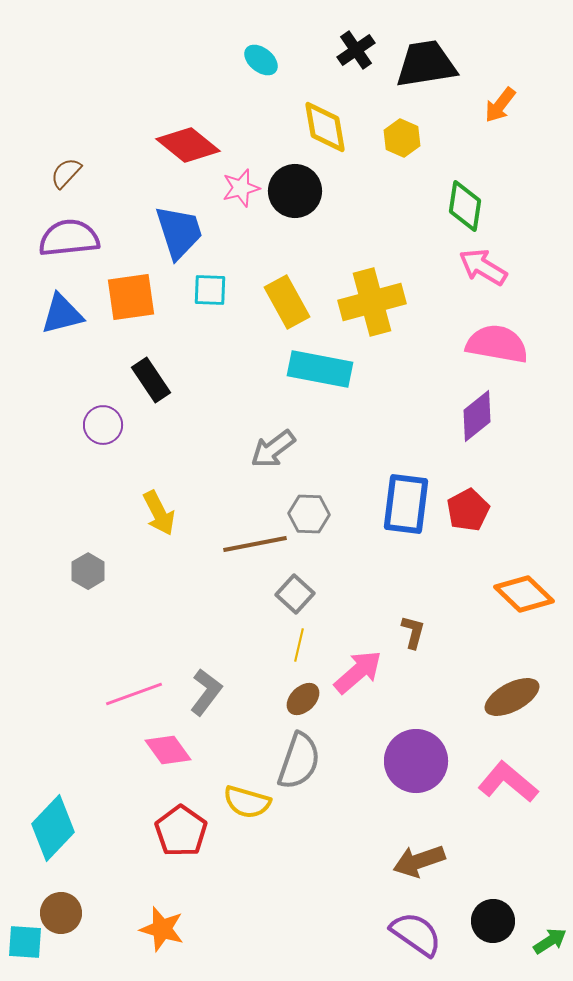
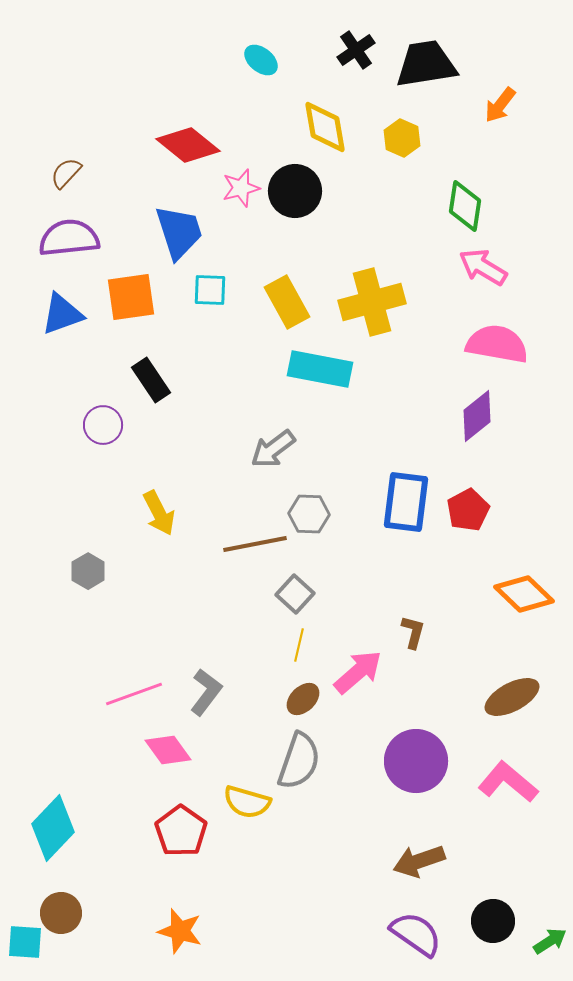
blue triangle at (62, 314): rotated 6 degrees counterclockwise
blue rectangle at (406, 504): moved 2 px up
orange star at (162, 929): moved 18 px right, 2 px down
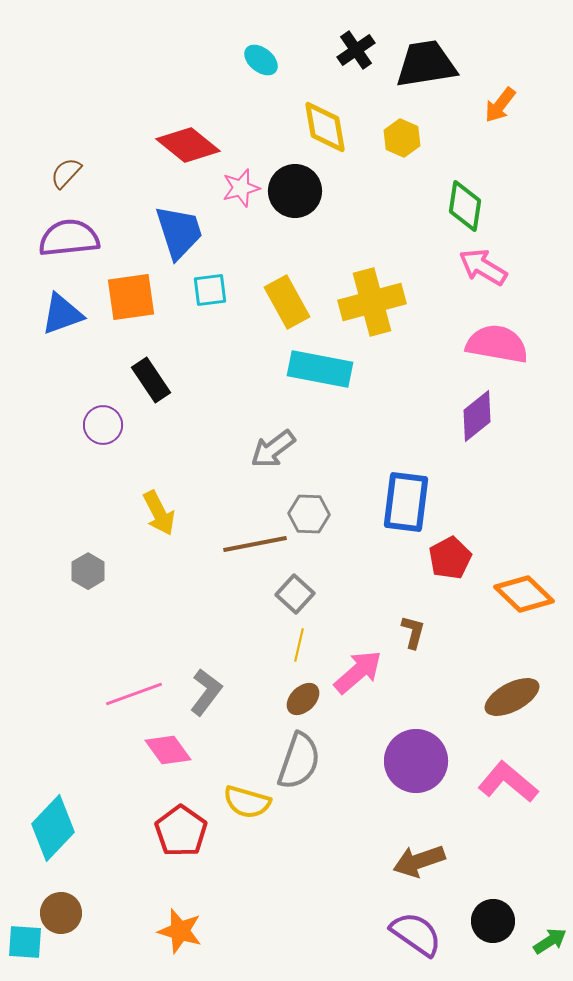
cyan square at (210, 290): rotated 9 degrees counterclockwise
red pentagon at (468, 510): moved 18 px left, 48 px down
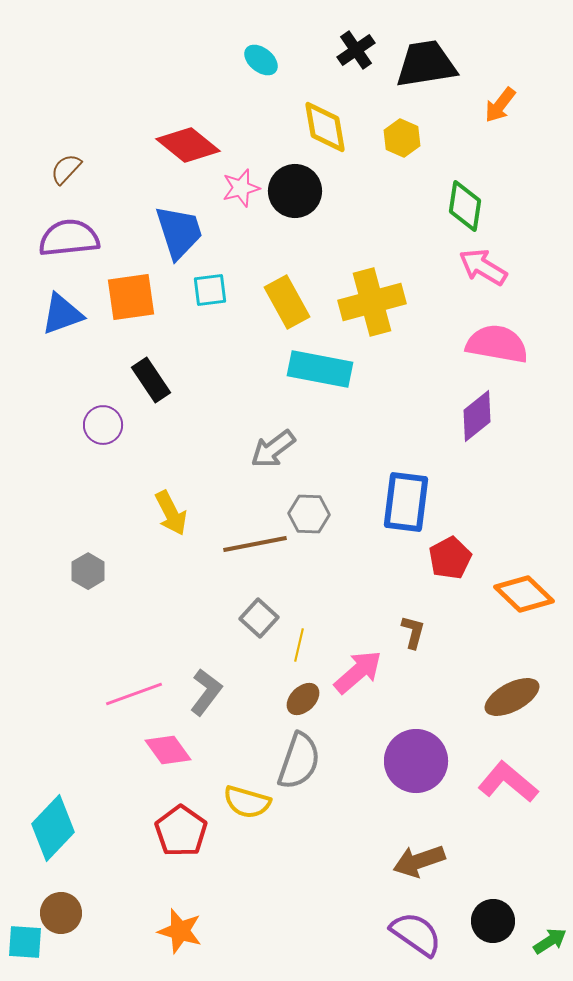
brown semicircle at (66, 173): moved 4 px up
yellow arrow at (159, 513): moved 12 px right
gray square at (295, 594): moved 36 px left, 24 px down
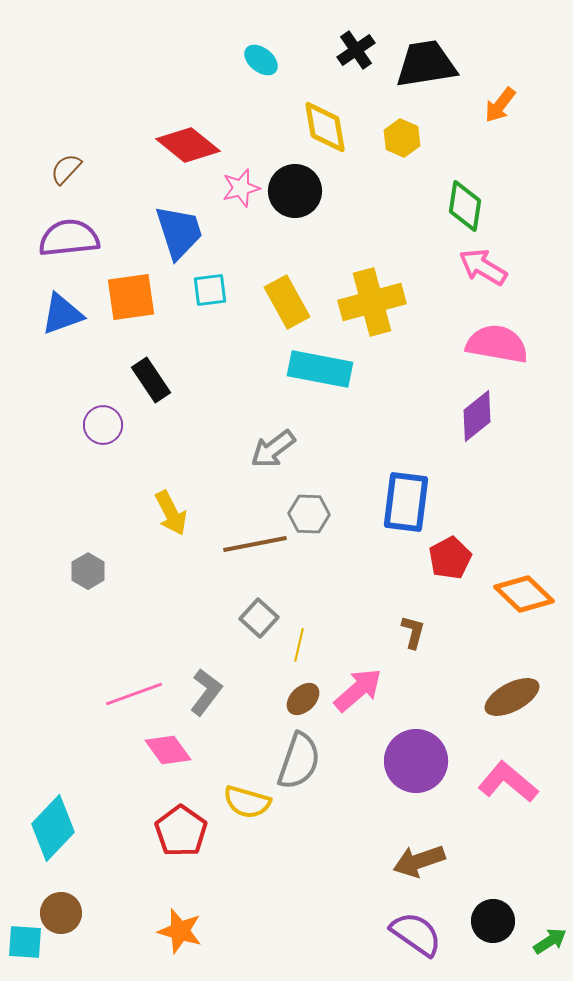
pink arrow at (358, 672): moved 18 px down
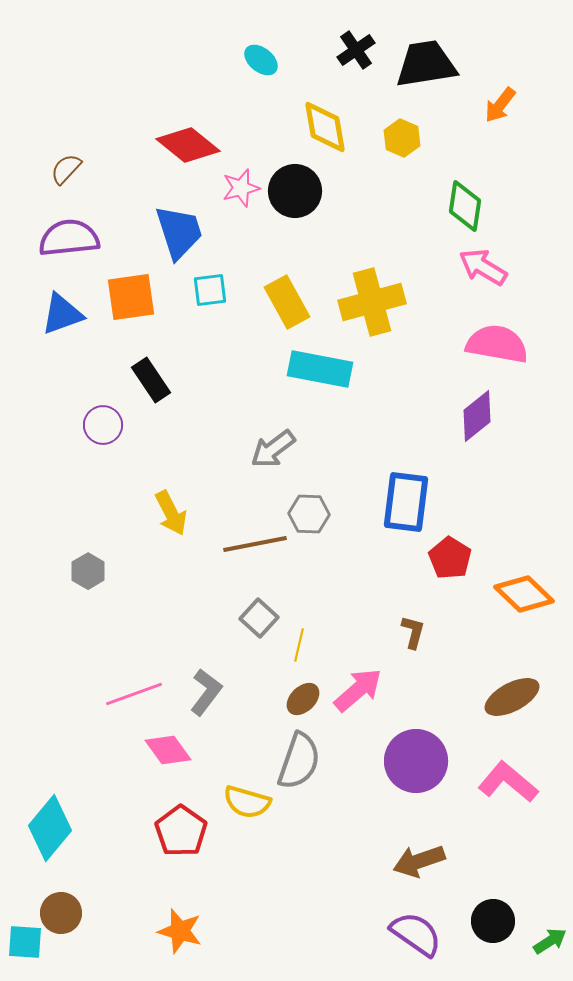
red pentagon at (450, 558): rotated 12 degrees counterclockwise
cyan diamond at (53, 828): moved 3 px left; rotated 4 degrees counterclockwise
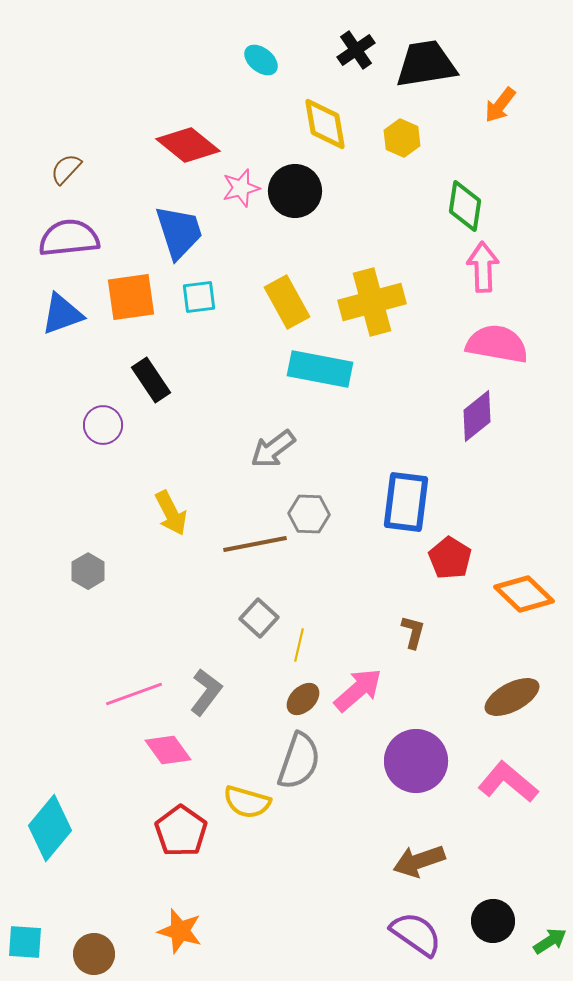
yellow diamond at (325, 127): moved 3 px up
pink arrow at (483, 267): rotated 57 degrees clockwise
cyan square at (210, 290): moved 11 px left, 7 px down
brown circle at (61, 913): moved 33 px right, 41 px down
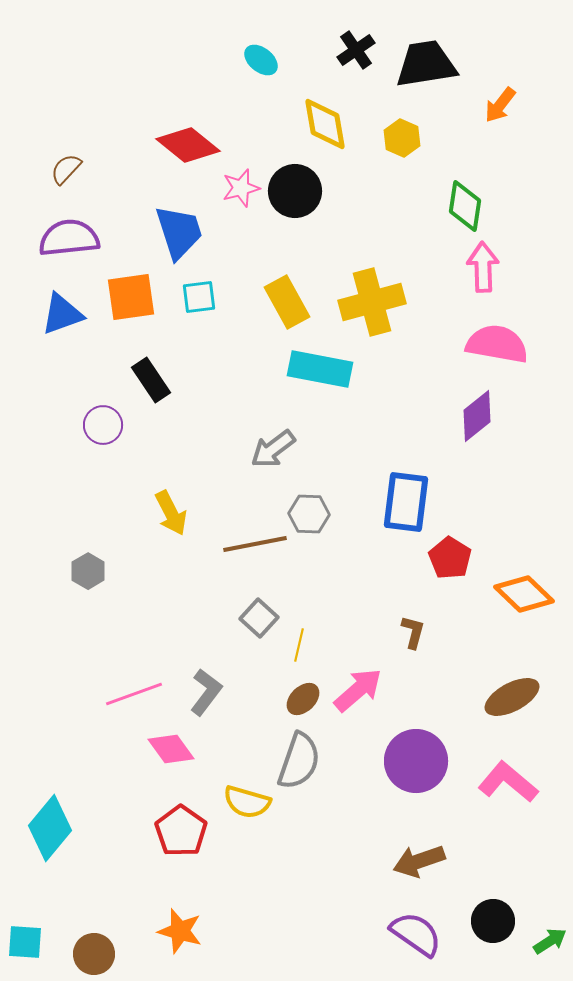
pink diamond at (168, 750): moved 3 px right, 1 px up
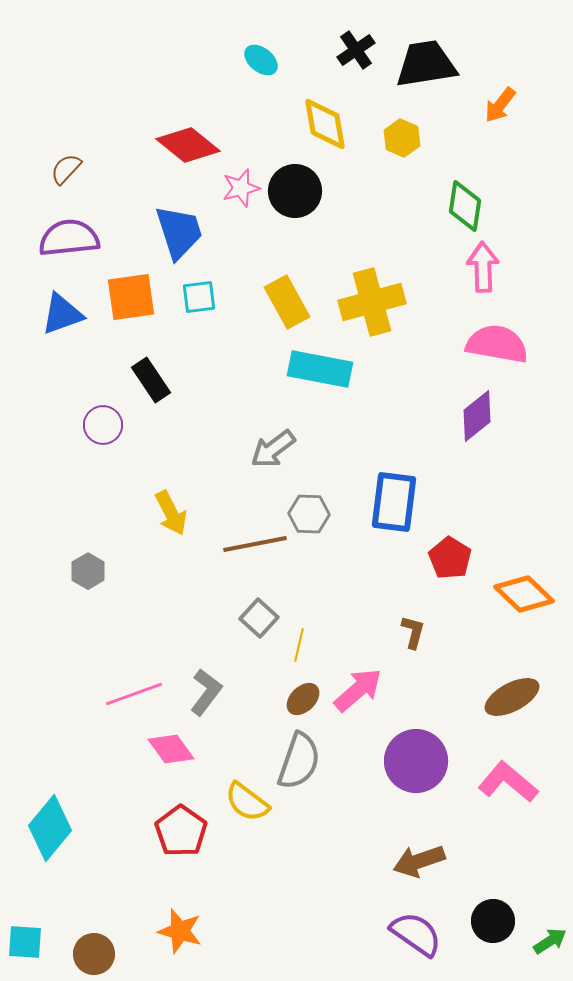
blue rectangle at (406, 502): moved 12 px left
yellow semicircle at (247, 802): rotated 21 degrees clockwise
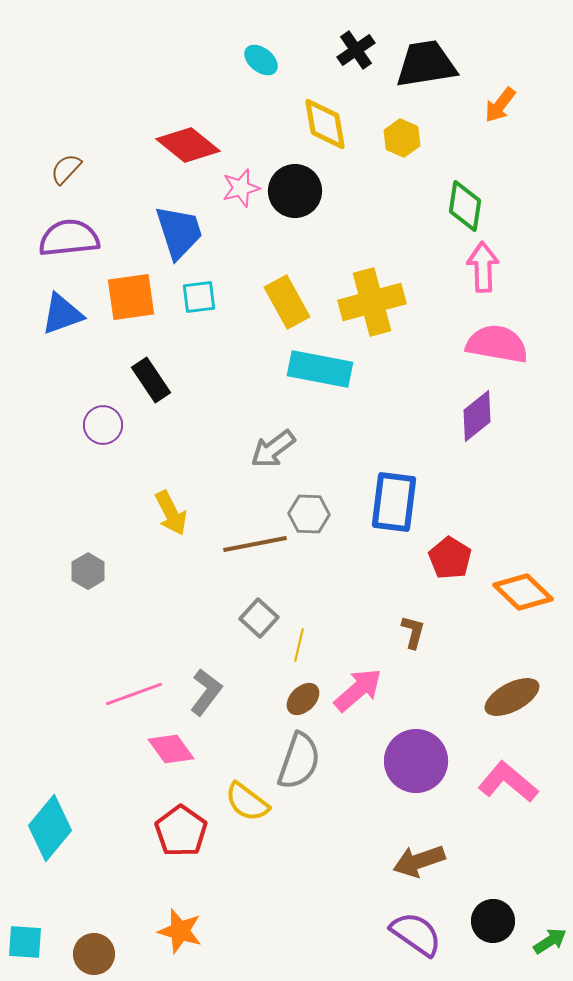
orange diamond at (524, 594): moved 1 px left, 2 px up
